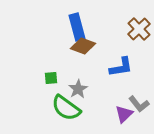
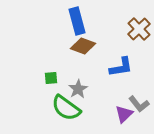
blue rectangle: moved 6 px up
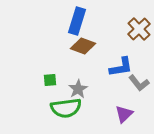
blue rectangle: rotated 32 degrees clockwise
green square: moved 1 px left, 2 px down
gray L-shape: moved 21 px up
green semicircle: rotated 44 degrees counterclockwise
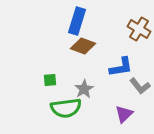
brown cross: rotated 15 degrees counterclockwise
gray L-shape: moved 1 px right, 3 px down
gray star: moved 6 px right
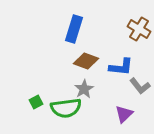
blue rectangle: moved 3 px left, 8 px down
brown diamond: moved 3 px right, 15 px down
blue L-shape: rotated 15 degrees clockwise
green square: moved 14 px left, 22 px down; rotated 24 degrees counterclockwise
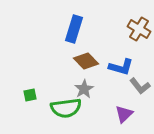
brown diamond: rotated 25 degrees clockwise
blue L-shape: rotated 10 degrees clockwise
green square: moved 6 px left, 7 px up; rotated 16 degrees clockwise
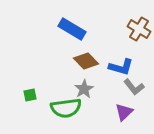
blue rectangle: moved 2 px left; rotated 76 degrees counterclockwise
gray L-shape: moved 6 px left, 1 px down
purple triangle: moved 2 px up
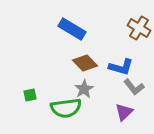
brown cross: moved 1 px up
brown diamond: moved 1 px left, 2 px down
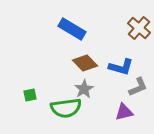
brown cross: rotated 10 degrees clockwise
gray L-shape: moved 4 px right; rotated 75 degrees counterclockwise
purple triangle: rotated 30 degrees clockwise
